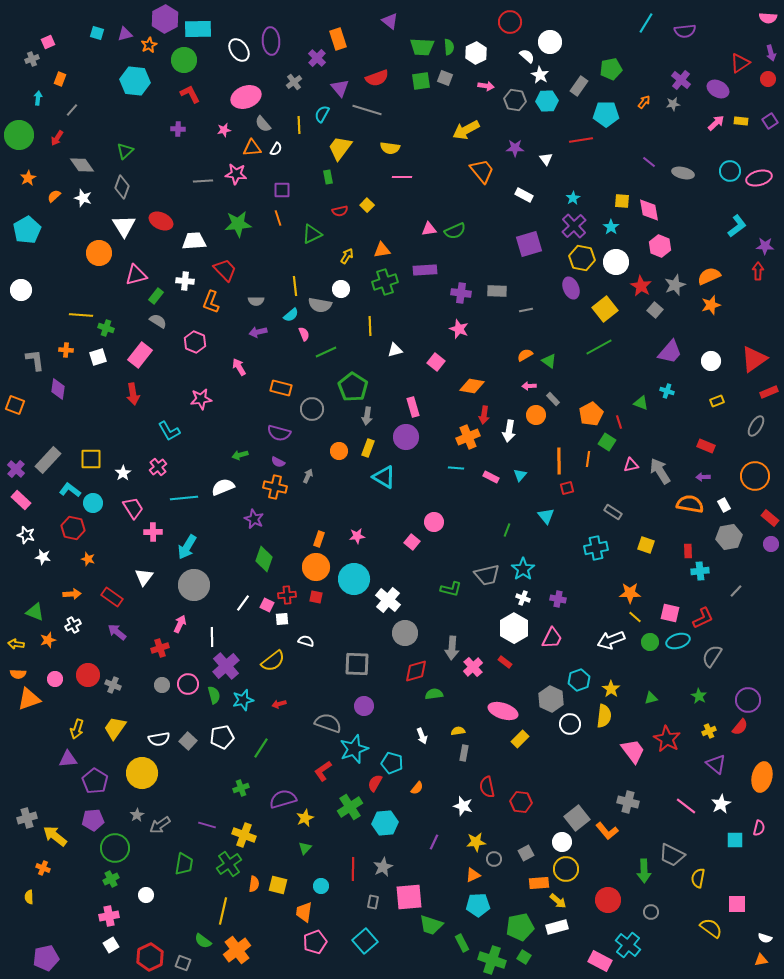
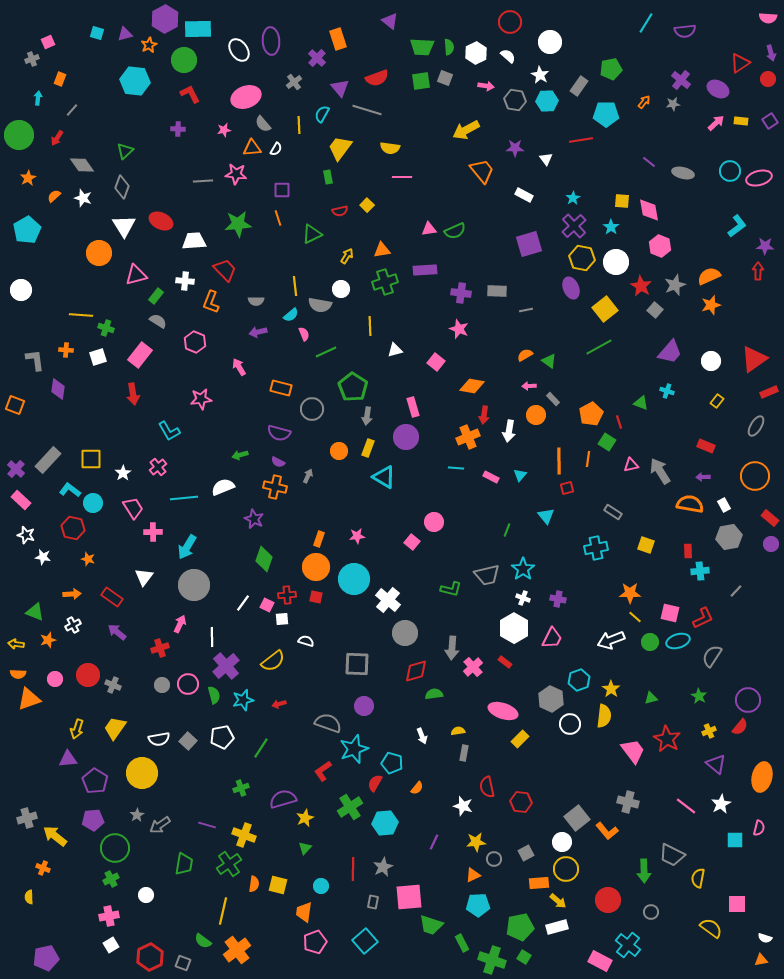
white semicircle at (527, 56): moved 19 px left
yellow rectangle at (717, 401): rotated 32 degrees counterclockwise
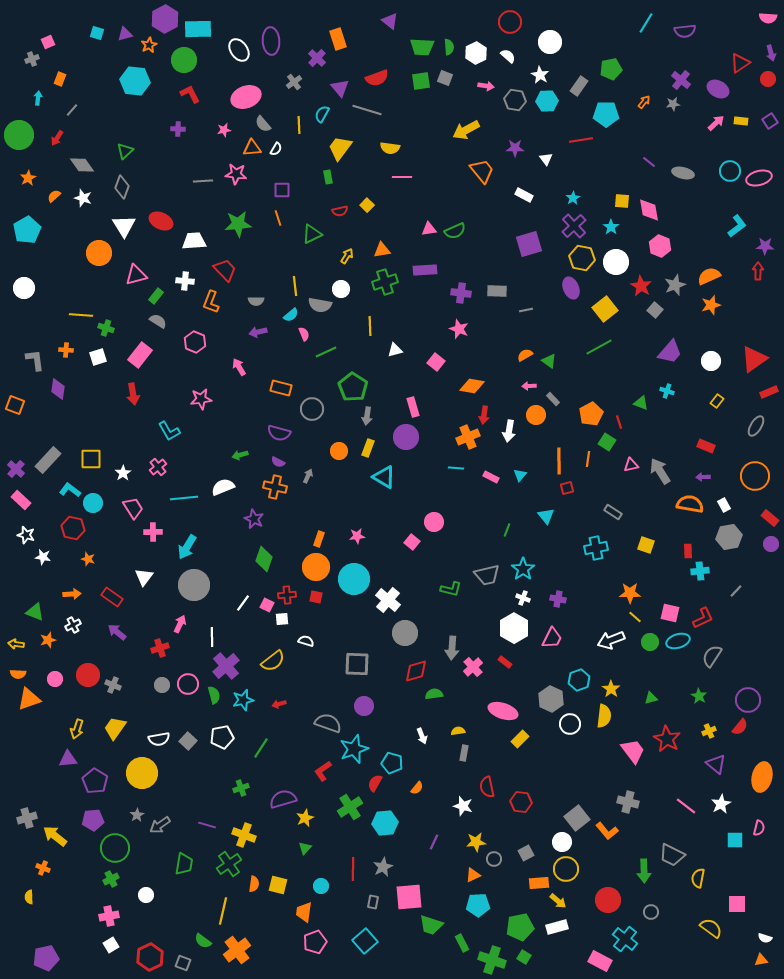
white circle at (21, 290): moved 3 px right, 2 px up
cyan cross at (628, 945): moved 3 px left, 6 px up
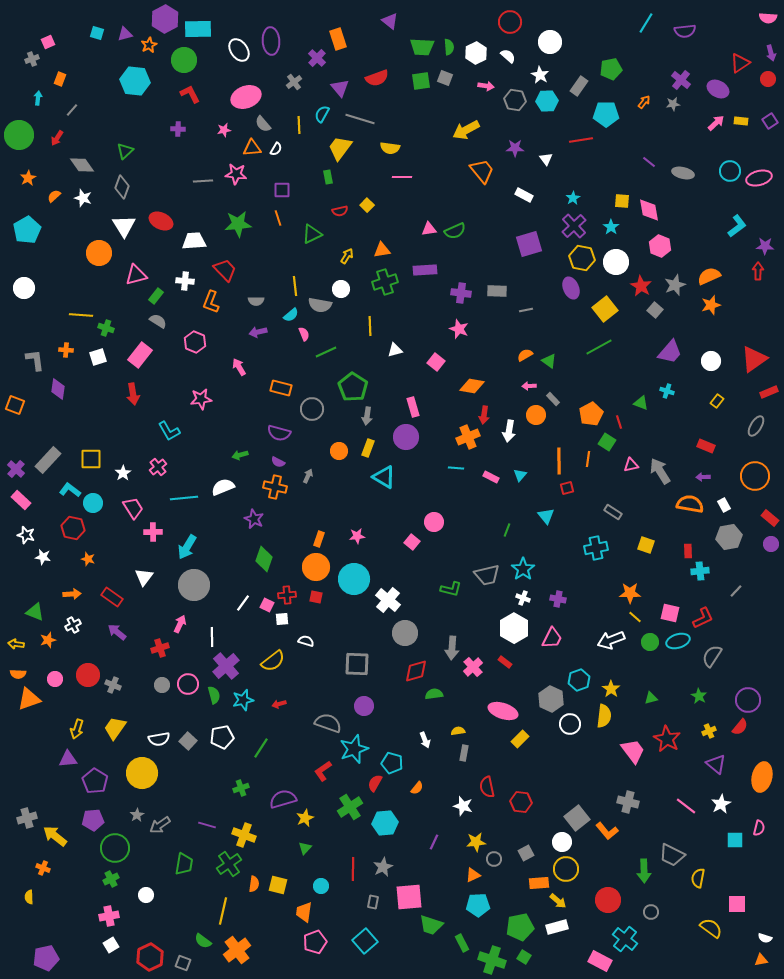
gray line at (367, 110): moved 7 px left, 9 px down
white arrow at (422, 736): moved 3 px right, 4 px down
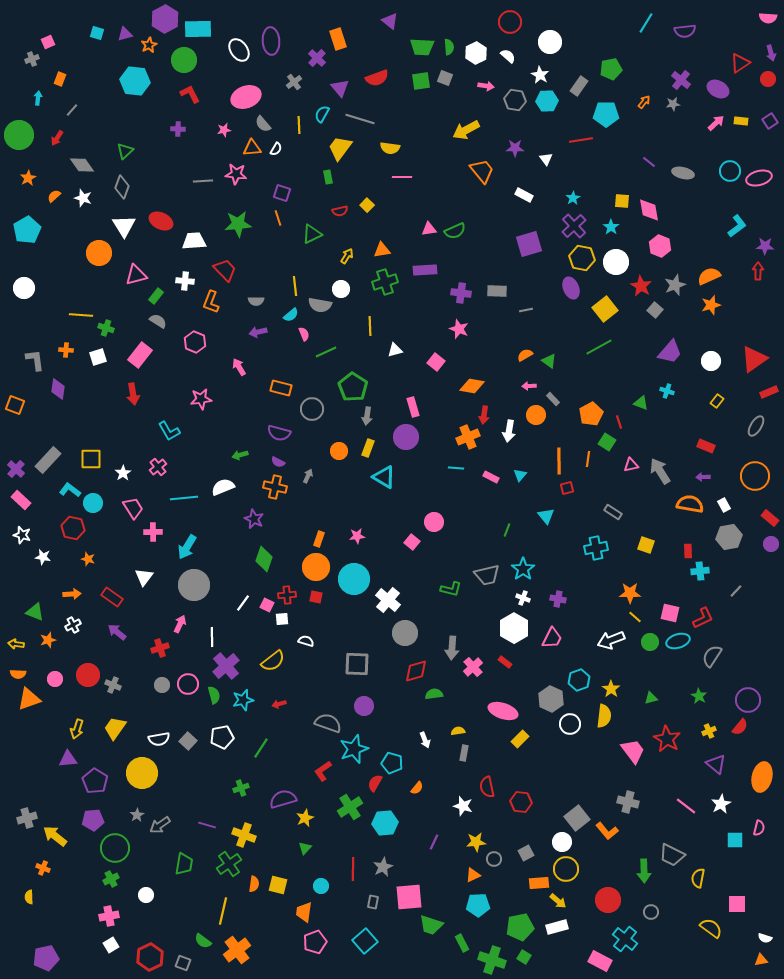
purple square at (282, 190): moved 3 px down; rotated 18 degrees clockwise
white star at (26, 535): moved 4 px left
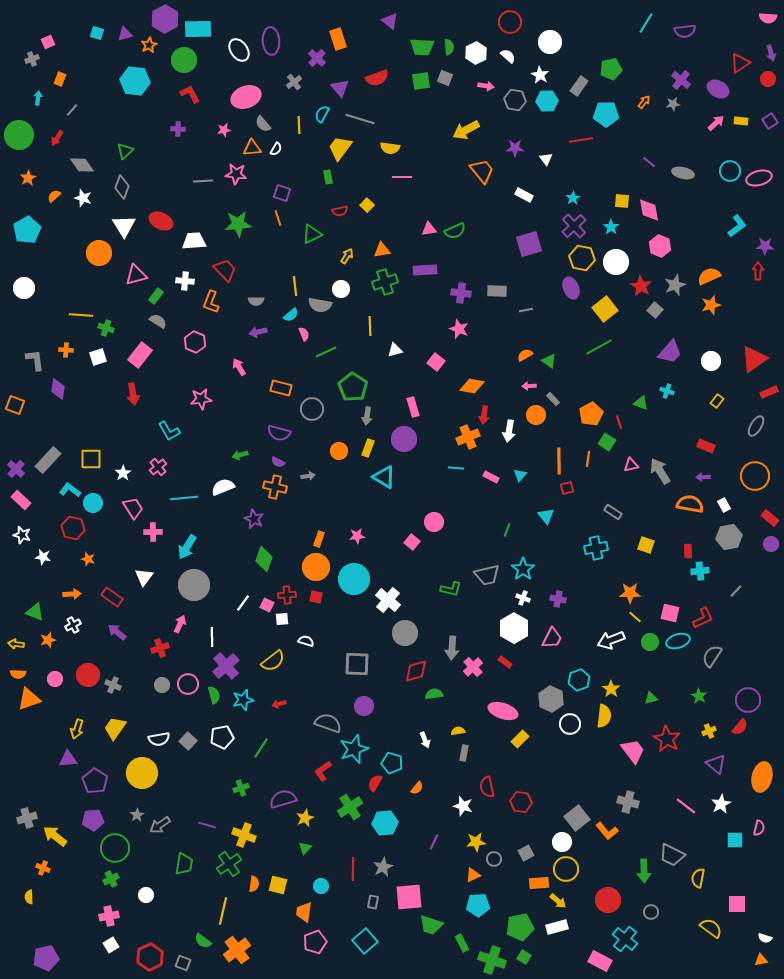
purple circle at (406, 437): moved 2 px left, 2 px down
gray arrow at (308, 476): rotated 56 degrees clockwise
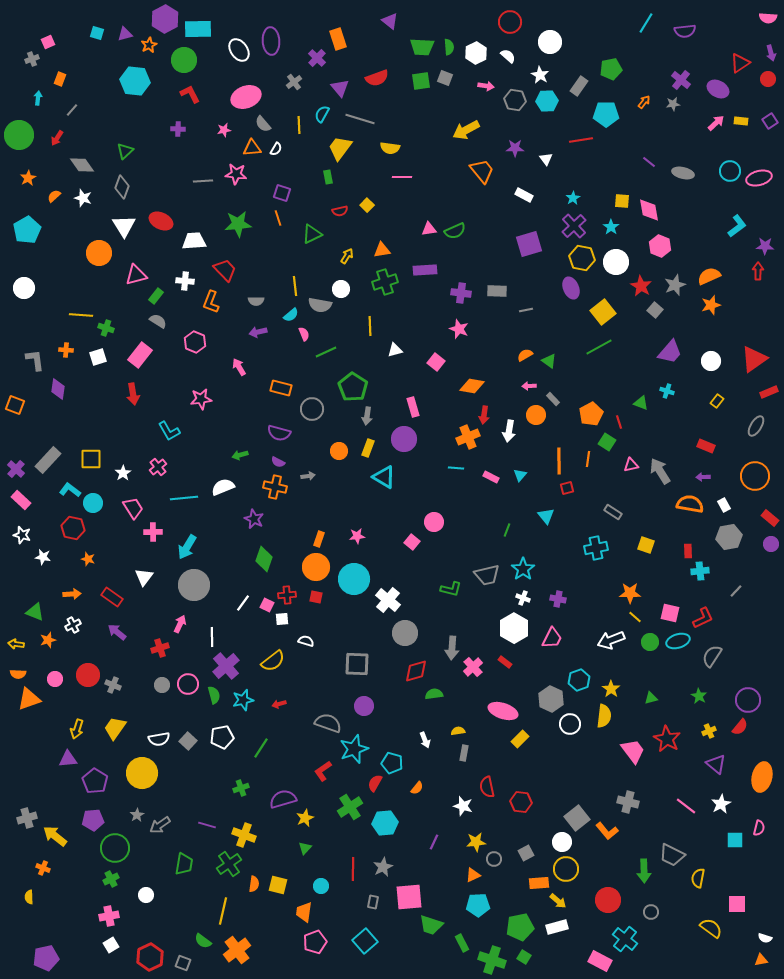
yellow square at (605, 309): moved 2 px left, 3 px down
